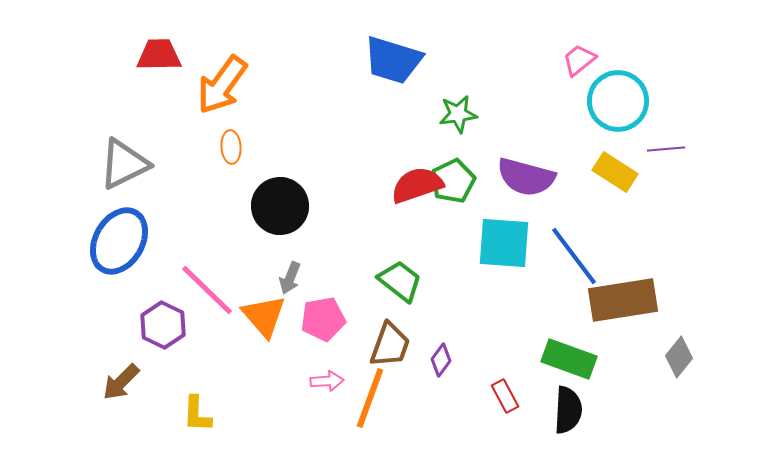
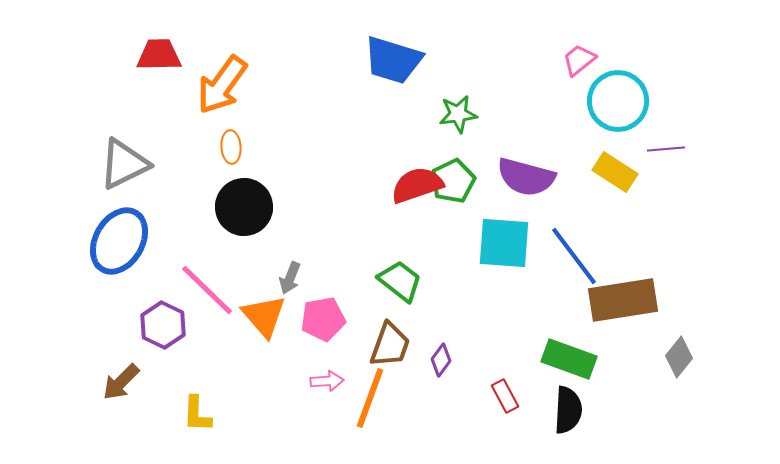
black circle: moved 36 px left, 1 px down
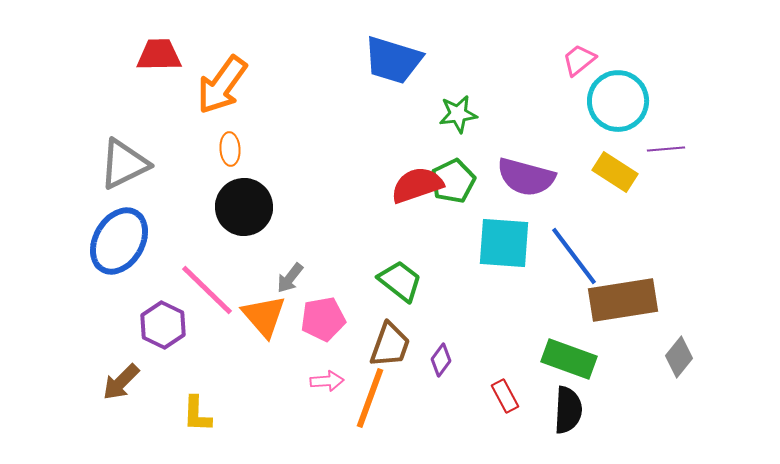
orange ellipse: moved 1 px left, 2 px down
gray arrow: rotated 16 degrees clockwise
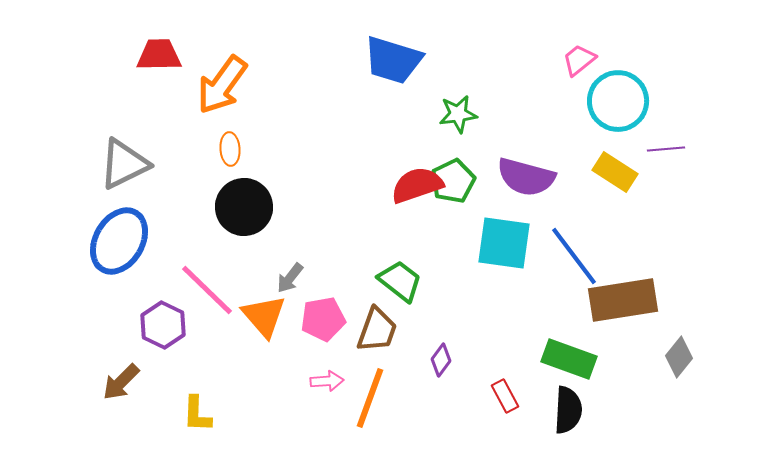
cyan square: rotated 4 degrees clockwise
brown trapezoid: moved 13 px left, 15 px up
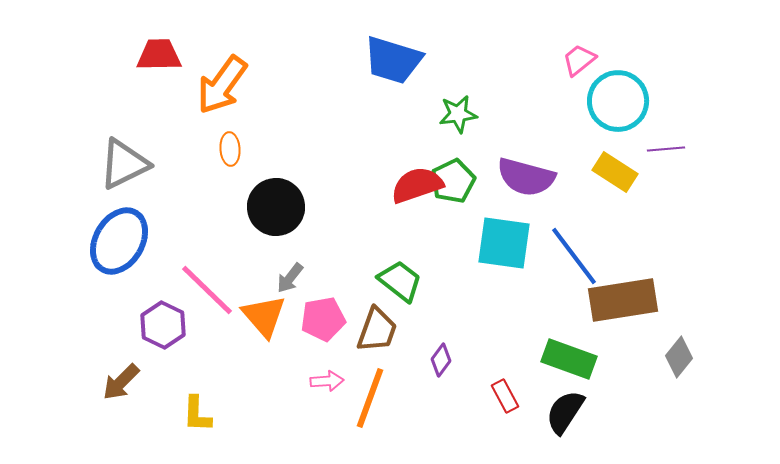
black circle: moved 32 px right
black semicircle: moved 3 px left, 2 px down; rotated 150 degrees counterclockwise
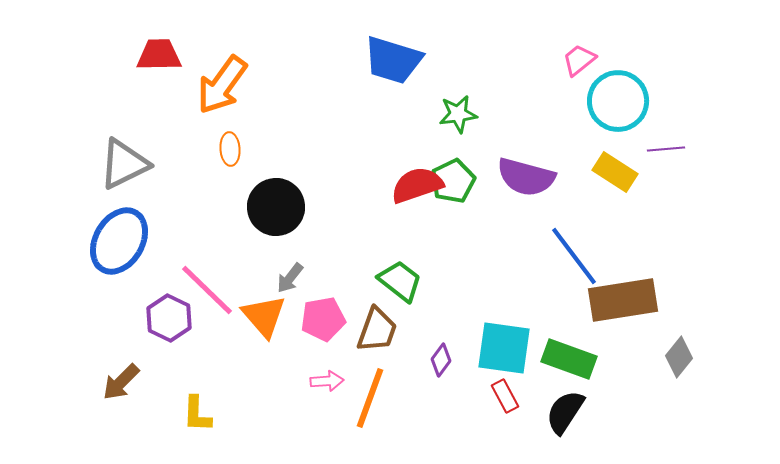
cyan square: moved 105 px down
purple hexagon: moved 6 px right, 7 px up
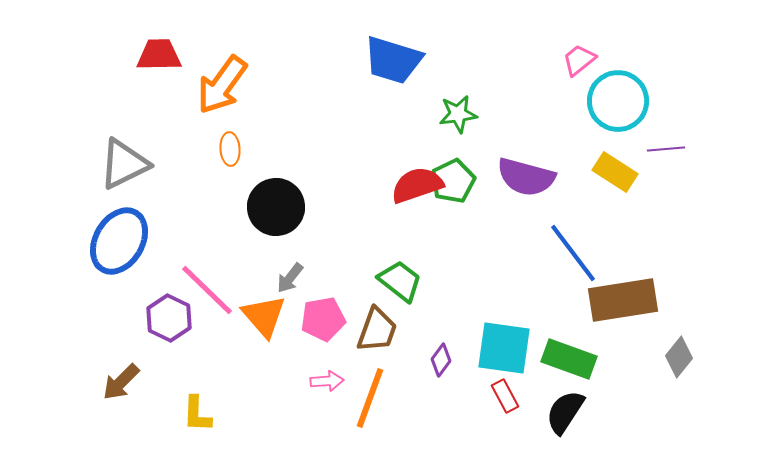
blue line: moved 1 px left, 3 px up
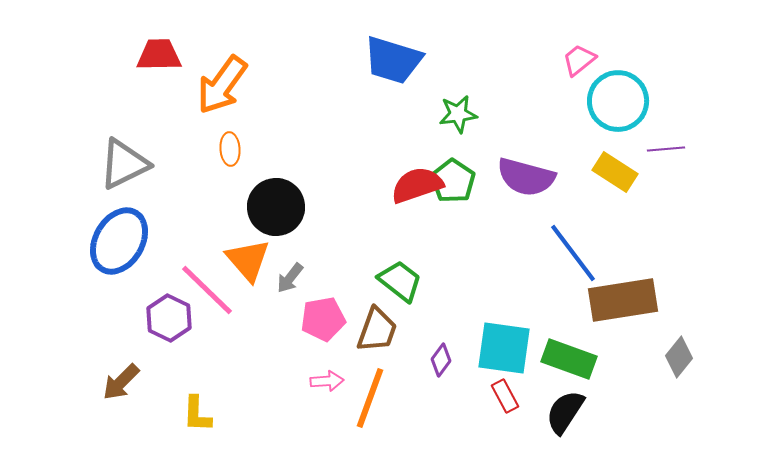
green pentagon: rotated 12 degrees counterclockwise
orange triangle: moved 16 px left, 56 px up
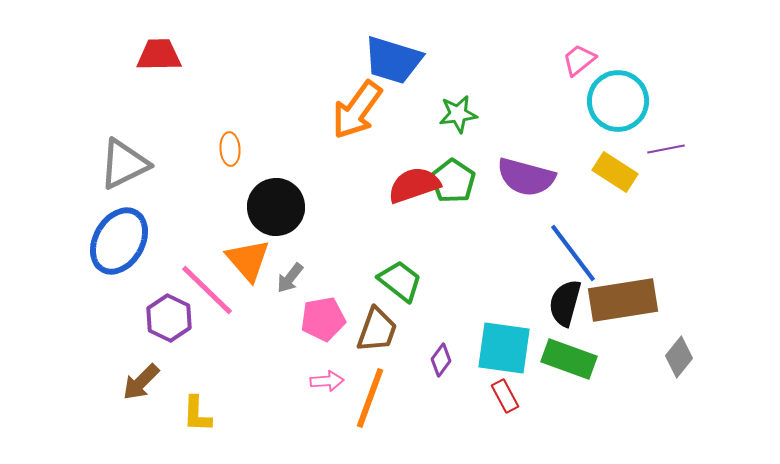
orange arrow: moved 135 px right, 25 px down
purple line: rotated 6 degrees counterclockwise
red semicircle: moved 3 px left
brown arrow: moved 20 px right
black semicircle: moved 109 px up; rotated 18 degrees counterclockwise
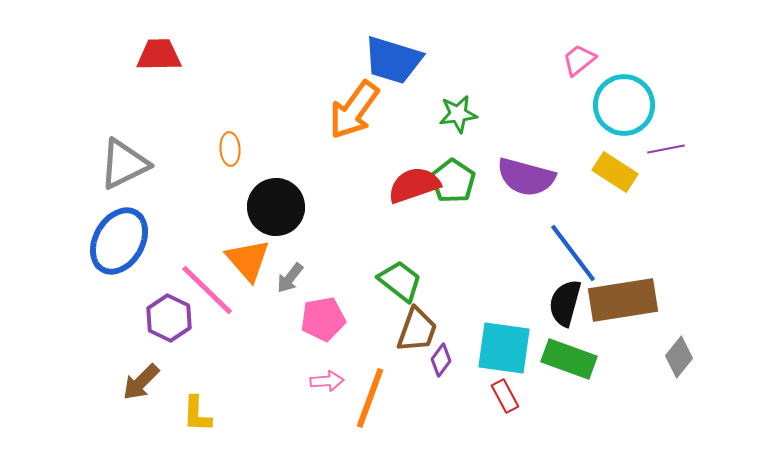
cyan circle: moved 6 px right, 4 px down
orange arrow: moved 3 px left
brown trapezoid: moved 40 px right
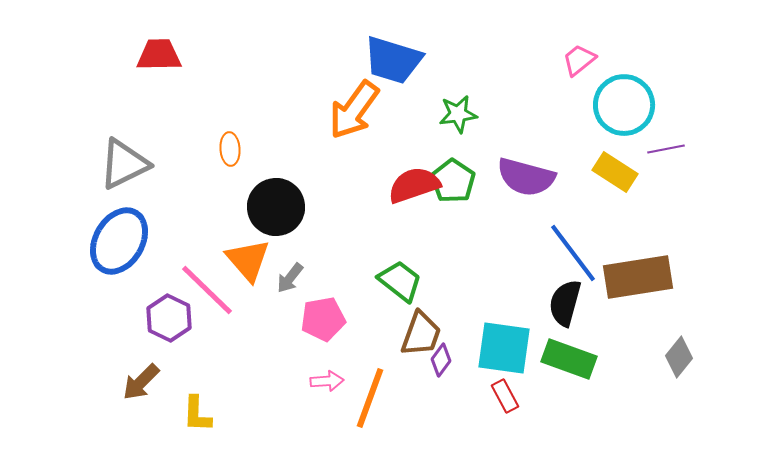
brown rectangle: moved 15 px right, 23 px up
brown trapezoid: moved 4 px right, 4 px down
